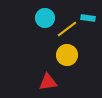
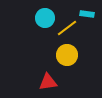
cyan rectangle: moved 1 px left, 4 px up
yellow line: moved 1 px up
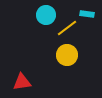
cyan circle: moved 1 px right, 3 px up
red triangle: moved 26 px left
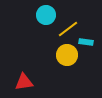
cyan rectangle: moved 1 px left, 28 px down
yellow line: moved 1 px right, 1 px down
red triangle: moved 2 px right
